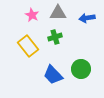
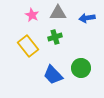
green circle: moved 1 px up
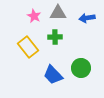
pink star: moved 2 px right, 1 px down
green cross: rotated 16 degrees clockwise
yellow rectangle: moved 1 px down
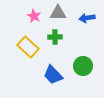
yellow rectangle: rotated 10 degrees counterclockwise
green circle: moved 2 px right, 2 px up
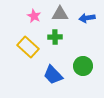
gray triangle: moved 2 px right, 1 px down
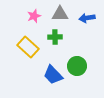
pink star: rotated 24 degrees clockwise
green circle: moved 6 px left
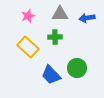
pink star: moved 6 px left
green circle: moved 2 px down
blue trapezoid: moved 2 px left
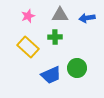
gray triangle: moved 1 px down
blue trapezoid: rotated 70 degrees counterclockwise
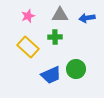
green circle: moved 1 px left, 1 px down
